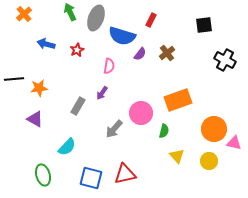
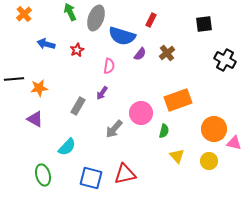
black square: moved 1 px up
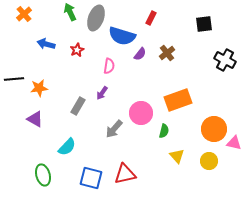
red rectangle: moved 2 px up
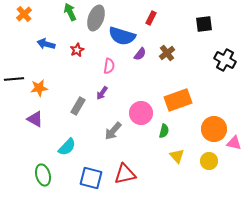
gray arrow: moved 1 px left, 2 px down
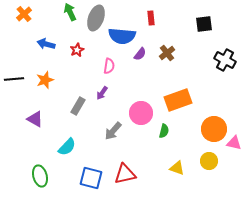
red rectangle: rotated 32 degrees counterclockwise
blue semicircle: rotated 12 degrees counterclockwise
orange star: moved 6 px right, 8 px up; rotated 12 degrees counterclockwise
yellow triangle: moved 12 px down; rotated 28 degrees counterclockwise
green ellipse: moved 3 px left, 1 px down
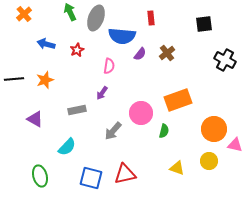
gray rectangle: moved 1 px left, 4 px down; rotated 48 degrees clockwise
pink triangle: moved 1 px right, 2 px down
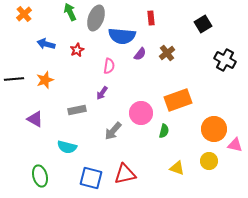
black square: moved 1 px left; rotated 24 degrees counterclockwise
cyan semicircle: rotated 60 degrees clockwise
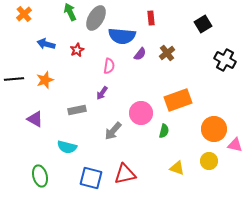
gray ellipse: rotated 10 degrees clockwise
